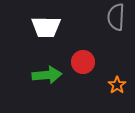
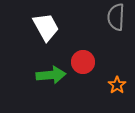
white trapezoid: rotated 120 degrees counterclockwise
green arrow: moved 4 px right
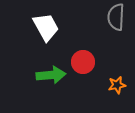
orange star: rotated 24 degrees clockwise
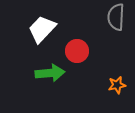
white trapezoid: moved 4 px left, 2 px down; rotated 108 degrees counterclockwise
red circle: moved 6 px left, 11 px up
green arrow: moved 1 px left, 2 px up
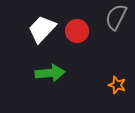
gray semicircle: rotated 24 degrees clockwise
red circle: moved 20 px up
orange star: rotated 30 degrees clockwise
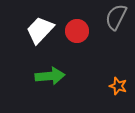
white trapezoid: moved 2 px left, 1 px down
green arrow: moved 3 px down
orange star: moved 1 px right, 1 px down
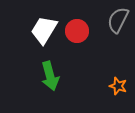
gray semicircle: moved 2 px right, 3 px down
white trapezoid: moved 4 px right; rotated 12 degrees counterclockwise
green arrow: rotated 80 degrees clockwise
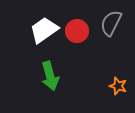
gray semicircle: moved 7 px left, 3 px down
white trapezoid: rotated 24 degrees clockwise
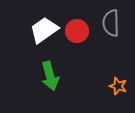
gray semicircle: rotated 28 degrees counterclockwise
